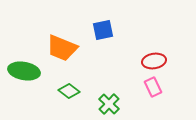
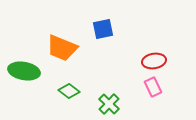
blue square: moved 1 px up
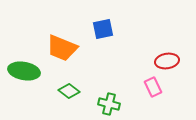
red ellipse: moved 13 px right
green cross: rotated 30 degrees counterclockwise
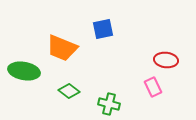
red ellipse: moved 1 px left, 1 px up; rotated 15 degrees clockwise
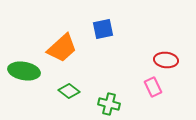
orange trapezoid: rotated 64 degrees counterclockwise
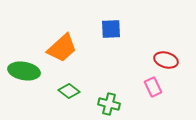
blue square: moved 8 px right; rotated 10 degrees clockwise
red ellipse: rotated 10 degrees clockwise
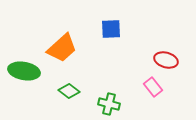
pink rectangle: rotated 12 degrees counterclockwise
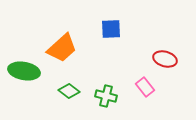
red ellipse: moved 1 px left, 1 px up
pink rectangle: moved 8 px left
green cross: moved 3 px left, 8 px up
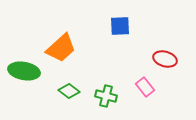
blue square: moved 9 px right, 3 px up
orange trapezoid: moved 1 px left
